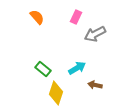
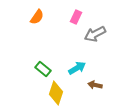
orange semicircle: rotated 77 degrees clockwise
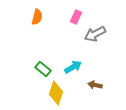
orange semicircle: rotated 21 degrees counterclockwise
cyan arrow: moved 4 px left, 1 px up
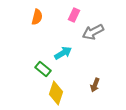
pink rectangle: moved 2 px left, 2 px up
gray arrow: moved 2 px left, 2 px up
cyan arrow: moved 10 px left, 14 px up
brown arrow: rotated 80 degrees counterclockwise
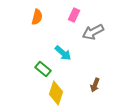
cyan arrow: rotated 72 degrees clockwise
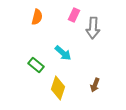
gray arrow: moved 4 px up; rotated 60 degrees counterclockwise
green rectangle: moved 7 px left, 4 px up
yellow diamond: moved 2 px right, 5 px up
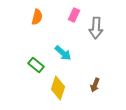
gray arrow: moved 3 px right
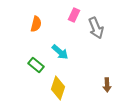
orange semicircle: moved 1 px left, 7 px down
gray arrow: rotated 25 degrees counterclockwise
cyan arrow: moved 3 px left, 1 px up
brown arrow: moved 12 px right; rotated 24 degrees counterclockwise
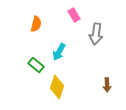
pink rectangle: rotated 56 degrees counterclockwise
gray arrow: moved 6 px down; rotated 30 degrees clockwise
cyan arrow: moved 1 px left; rotated 78 degrees clockwise
yellow diamond: moved 1 px left, 1 px up
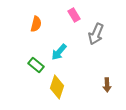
gray arrow: rotated 15 degrees clockwise
cyan arrow: rotated 12 degrees clockwise
